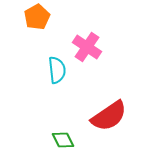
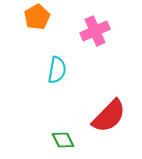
pink cross: moved 8 px right, 16 px up; rotated 32 degrees clockwise
cyan semicircle: rotated 16 degrees clockwise
red semicircle: rotated 12 degrees counterclockwise
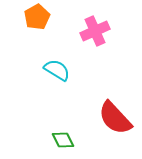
cyan semicircle: rotated 68 degrees counterclockwise
red semicircle: moved 6 px right, 2 px down; rotated 93 degrees clockwise
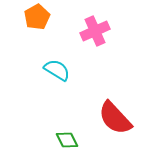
green diamond: moved 4 px right
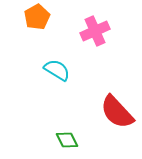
red semicircle: moved 2 px right, 6 px up
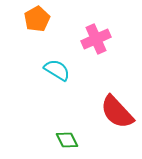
orange pentagon: moved 2 px down
pink cross: moved 1 px right, 8 px down
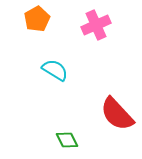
pink cross: moved 14 px up
cyan semicircle: moved 2 px left
red semicircle: moved 2 px down
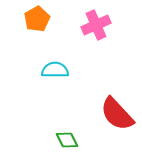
cyan semicircle: rotated 32 degrees counterclockwise
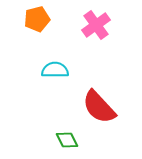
orange pentagon: rotated 15 degrees clockwise
pink cross: rotated 12 degrees counterclockwise
red semicircle: moved 18 px left, 7 px up
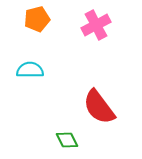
pink cross: rotated 8 degrees clockwise
cyan semicircle: moved 25 px left
red semicircle: rotated 6 degrees clockwise
